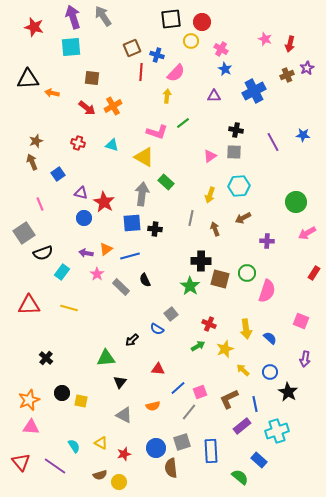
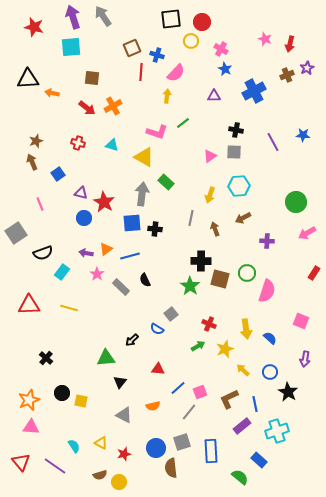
gray square at (24, 233): moved 8 px left
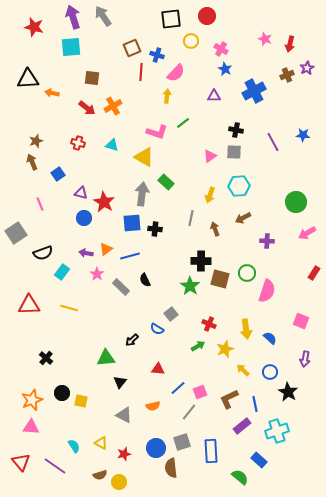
red circle at (202, 22): moved 5 px right, 6 px up
orange star at (29, 400): moved 3 px right
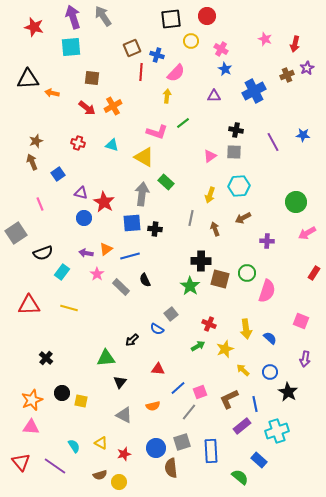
red arrow at (290, 44): moved 5 px right
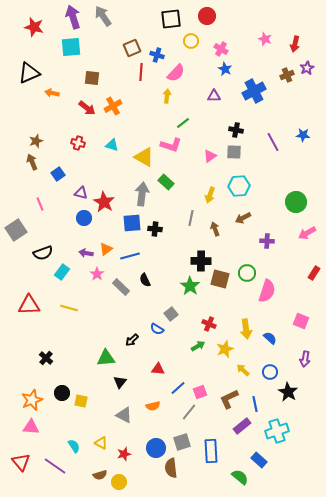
black triangle at (28, 79): moved 1 px right, 6 px up; rotated 20 degrees counterclockwise
pink L-shape at (157, 132): moved 14 px right, 13 px down
gray square at (16, 233): moved 3 px up
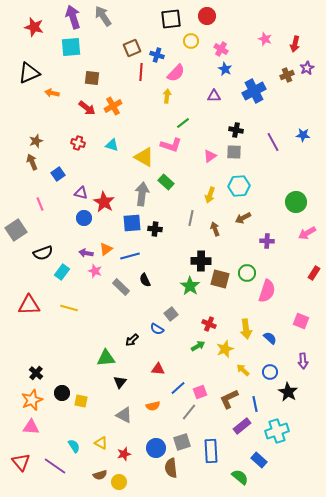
pink star at (97, 274): moved 2 px left, 3 px up; rotated 16 degrees counterclockwise
black cross at (46, 358): moved 10 px left, 15 px down
purple arrow at (305, 359): moved 2 px left, 2 px down; rotated 14 degrees counterclockwise
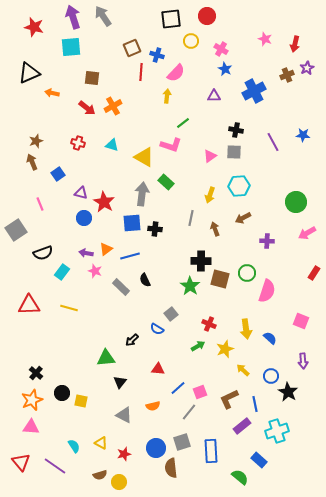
blue circle at (270, 372): moved 1 px right, 4 px down
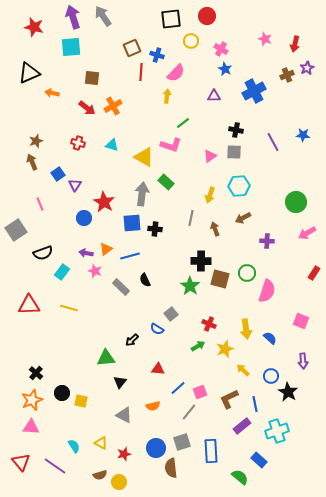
purple triangle at (81, 193): moved 6 px left, 8 px up; rotated 48 degrees clockwise
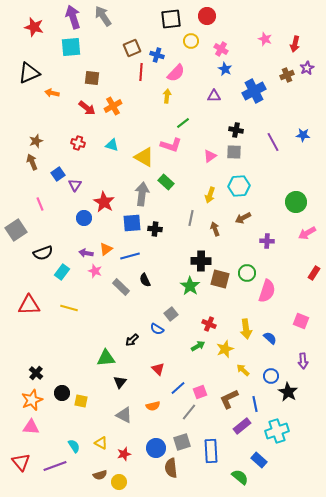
red triangle at (158, 369): rotated 40 degrees clockwise
purple line at (55, 466): rotated 55 degrees counterclockwise
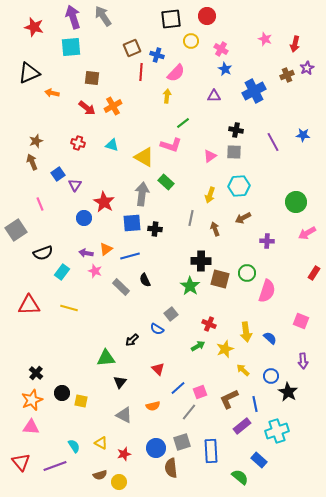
yellow arrow at (246, 329): moved 3 px down
